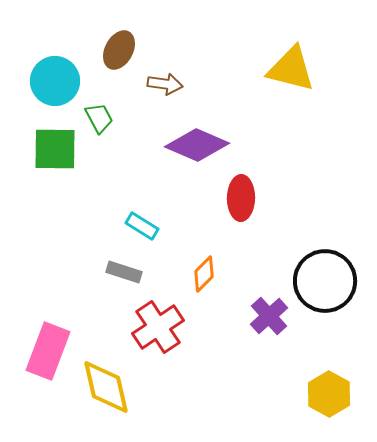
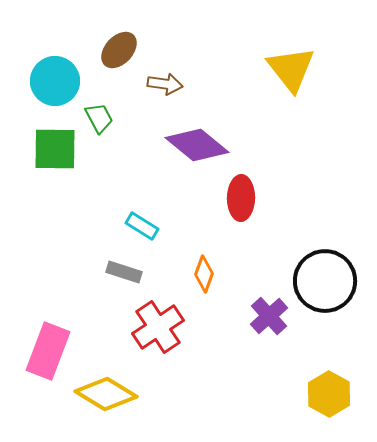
brown ellipse: rotated 15 degrees clockwise
yellow triangle: rotated 38 degrees clockwise
purple diamond: rotated 16 degrees clockwise
orange diamond: rotated 24 degrees counterclockwise
yellow diamond: moved 7 px down; rotated 46 degrees counterclockwise
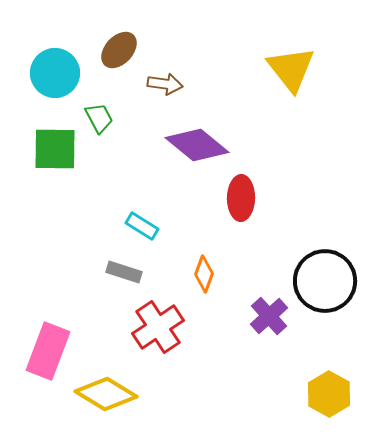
cyan circle: moved 8 px up
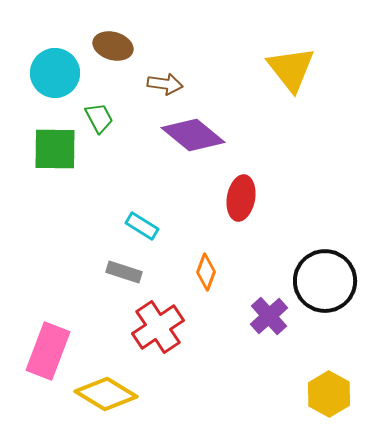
brown ellipse: moved 6 px left, 4 px up; rotated 63 degrees clockwise
purple diamond: moved 4 px left, 10 px up
red ellipse: rotated 9 degrees clockwise
orange diamond: moved 2 px right, 2 px up
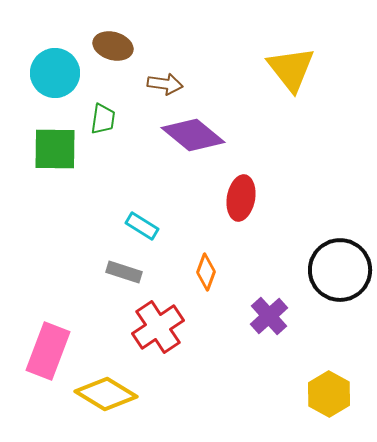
green trapezoid: moved 4 px right, 1 px down; rotated 36 degrees clockwise
black circle: moved 15 px right, 11 px up
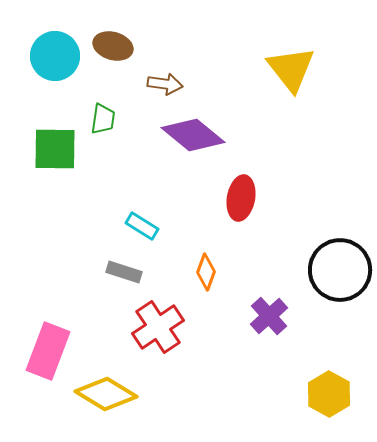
cyan circle: moved 17 px up
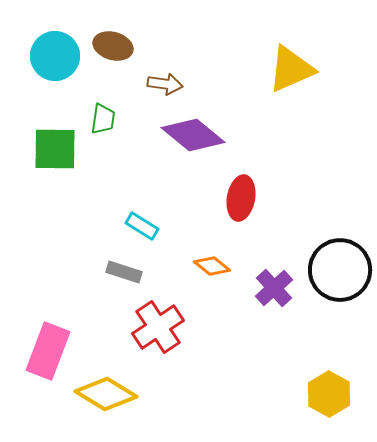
yellow triangle: rotated 44 degrees clockwise
orange diamond: moved 6 px right, 6 px up; rotated 72 degrees counterclockwise
purple cross: moved 5 px right, 28 px up
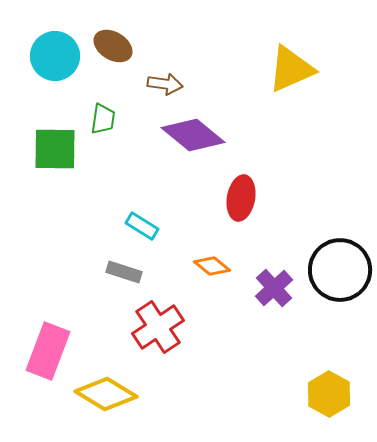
brown ellipse: rotated 15 degrees clockwise
